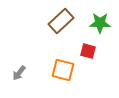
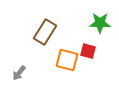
brown rectangle: moved 16 px left, 11 px down; rotated 15 degrees counterclockwise
orange square: moved 4 px right, 10 px up
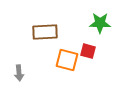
brown rectangle: rotated 55 degrees clockwise
gray arrow: rotated 42 degrees counterclockwise
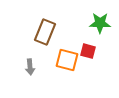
brown rectangle: rotated 65 degrees counterclockwise
gray arrow: moved 11 px right, 6 px up
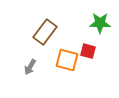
brown rectangle: rotated 15 degrees clockwise
gray arrow: rotated 35 degrees clockwise
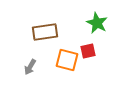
green star: moved 3 px left; rotated 25 degrees clockwise
brown rectangle: rotated 45 degrees clockwise
red square: rotated 28 degrees counterclockwise
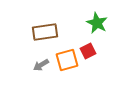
red square: rotated 14 degrees counterclockwise
orange square: rotated 30 degrees counterclockwise
gray arrow: moved 11 px right, 2 px up; rotated 28 degrees clockwise
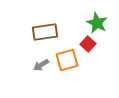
red square: moved 7 px up; rotated 21 degrees counterclockwise
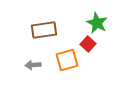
brown rectangle: moved 1 px left, 2 px up
gray arrow: moved 8 px left; rotated 28 degrees clockwise
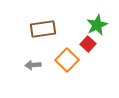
green star: moved 2 px down; rotated 20 degrees clockwise
brown rectangle: moved 1 px left, 1 px up
orange square: rotated 30 degrees counterclockwise
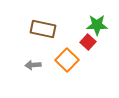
green star: rotated 25 degrees clockwise
brown rectangle: rotated 20 degrees clockwise
red square: moved 2 px up
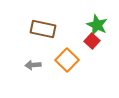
green star: rotated 25 degrees clockwise
red square: moved 4 px right, 1 px up
